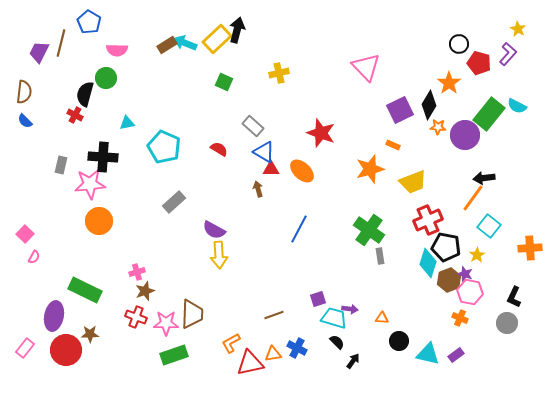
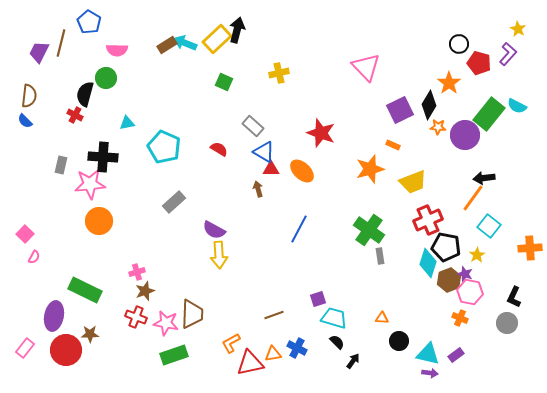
brown semicircle at (24, 92): moved 5 px right, 4 px down
purple arrow at (350, 309): moved 80 px right, 64 px down
pink star at (166, 323): rotated 10 degrees clockwise
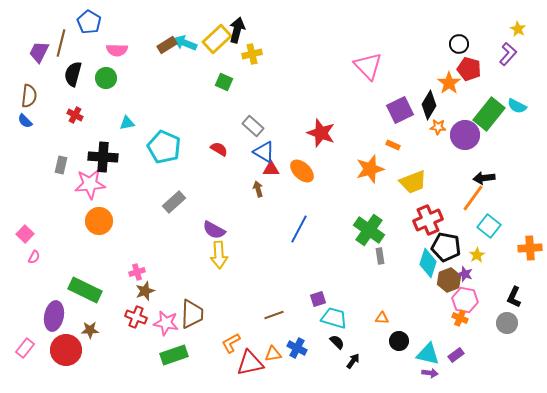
red pentagon at (479, 63): moved 10 px left, 6 px down
pink triangle at (366, 67): moved 2 px right, 1 px up
yellow cross at (279, 73): moved 27 px left, 19 px up
black semicircle at (85, 94): moved 12 px left, 20 px up
pink hexagon at (470, 292): moved 5 px left, 8 px down
brown star at (90, 334): moved 4 px up
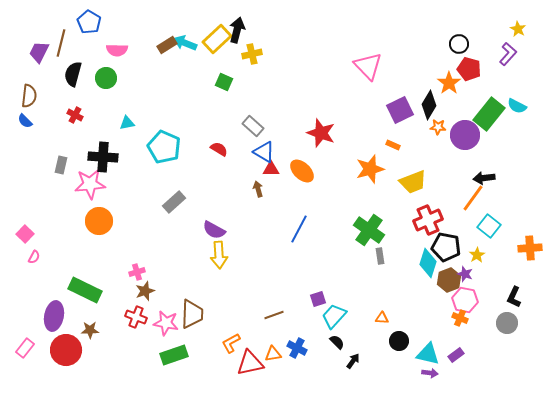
cyan trapezoid at (334, 318): moved 2 px up; rotated 64 degrees counterclockwise
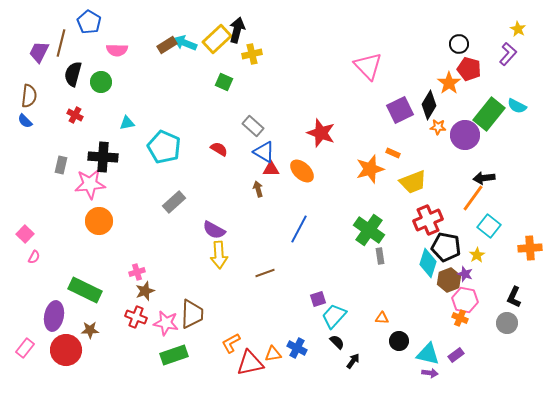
green circle at (106, 78): moved 5 px left, 4 px down
orange rectangle at (393, 145): moved 8 px down
brown line at (274, 315): moved 9 px left, 42 px up
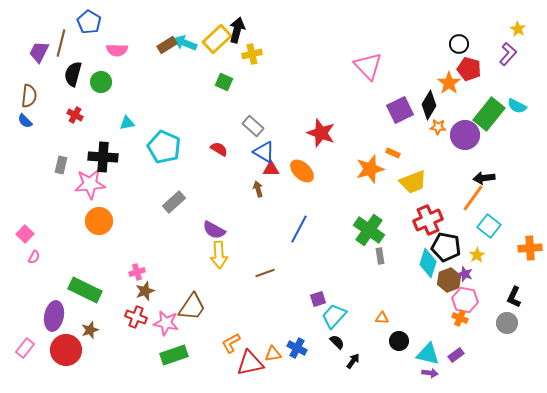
brown trapezoid at (192, 314): moved 7 px up; rotated 32 degrees clockwise
brown star at (90, 330): rotated 18 degrees counterclockwise
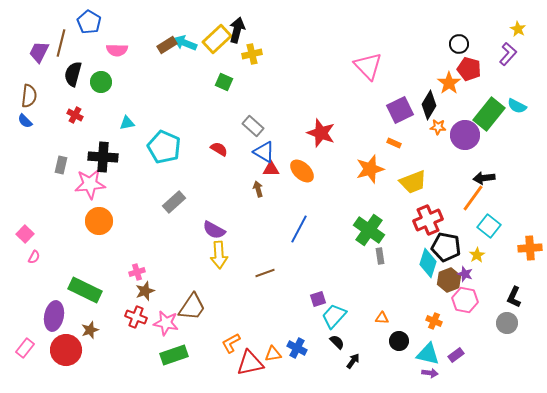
orange rectangle at (393, 153): moved 1 px right, 10 px up
orange cross at (460, 318): moved 26 px left, 3 px down
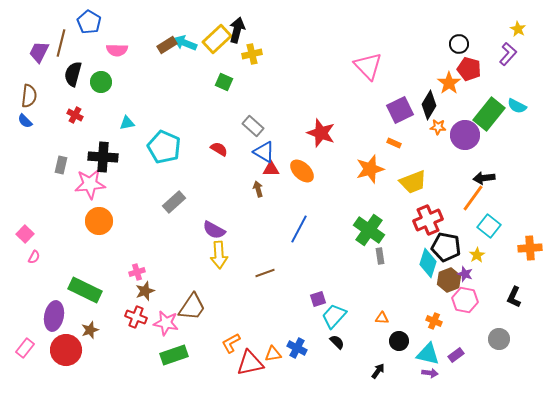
gray circle at (507, 323): moved 8 px left, 16 px down
black arrow at (353, 361): moved 25 px right, 10 px down
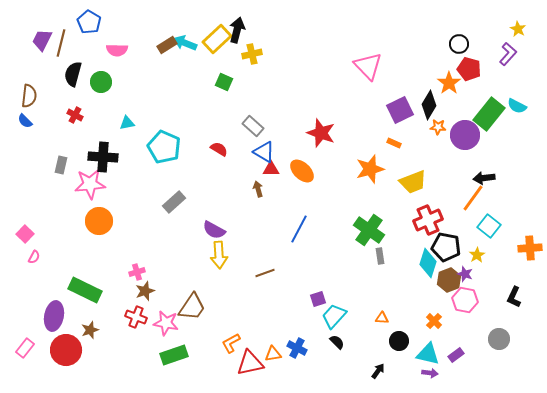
purple trapezoid at (39, 52): moved 3 px right, 12 px up
orange cross at (434, 321): rotated 21 degrees clockwise
